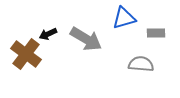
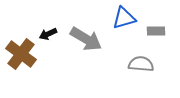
gray rectangle: moved 2 px up
brown cross: moved 5 px left
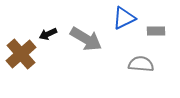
blue triangle: rotated 10 degrees counterclockwise
brown cross: rotated 12 degrees clockwise
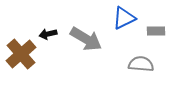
black arrow: rotated 12 degrees clockwise
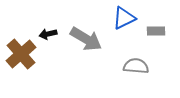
gray semicircle: moved 5 px left, 2 px down
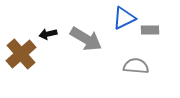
gray rectangle: moved 6 px left, 1 px up
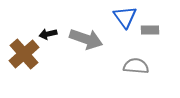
blue triangle: moved 1 px right, 1 px up; rotated 40 degrees counterclockwise
gray arrow: rotated 12 degrees counterclockwise
brown cross: moved 3 px right
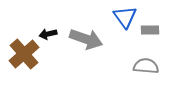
gray semicircle: moved 10 px right
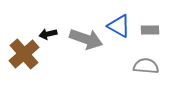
blue triangle: moved 6 px left, 9 px down; rotated 25 degrees counterclockwise
